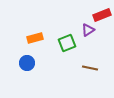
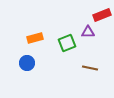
purple triangle: moved 2 px down; rotated 32 degrees clockwise
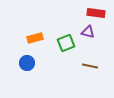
red rectangle: moved 6 px left, 2 px up; rotated 30 degrees clockwise
purple triangle: rotated 16 degrees clockwise
green square: moved 1 px left
brown line: moved 2 px up
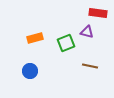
red rectangle: moved 2 px right
purple triangle: moved 1 px left
blue circle: moved 3 px right, 8 px down
